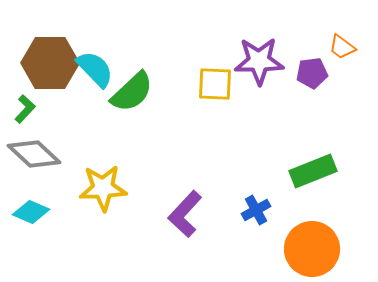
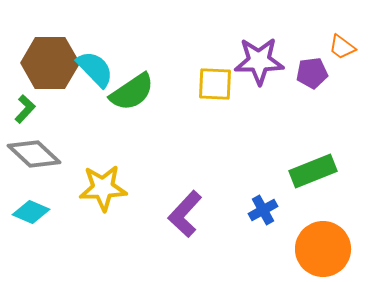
green semicircle: rotated 9 degrees clockwise
blue cross: moved 7 px right
orange circle: moved 11 px right
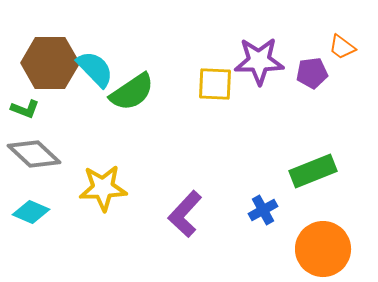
green L-shape: rotated 68 degrees clockwise
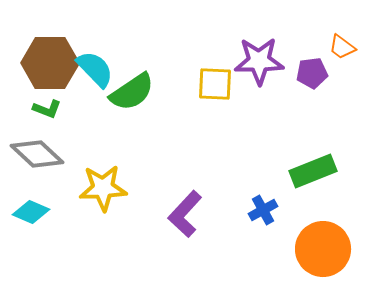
green L-shape: moved 22 px right
gray diamond: moved 3 px right
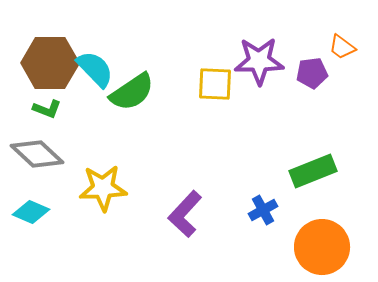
orange circle: moved 1 px left, 2 px up
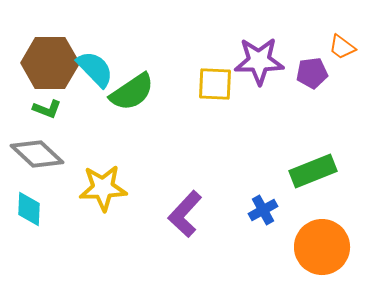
cyan diamond: moved 2 px left, 3 px up; rotated 69 degrees clockwise
